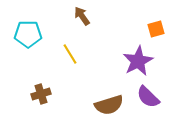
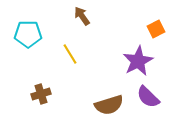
orange square: rotated 12 degrees counterclockwise
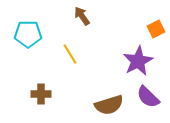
brown cross: rotated 18 degrees clockwise
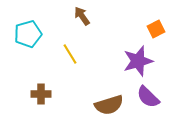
cyan pentagon: rotated 16 degrees counterclockwise
purple star: rotated 12 degrees clockwise
